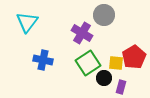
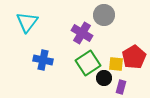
yellow square: moved 1 px down
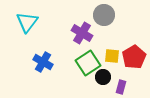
blue cross: moved 2 px down; rotated 18 degrees clockwise
yellow square: moved 4 px left, 8 px up
black circle: moved 1 px left, 1 px up
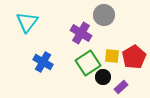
purple cross: moved 1 px left
purple rectangle: rotated 32 degrees clockwise
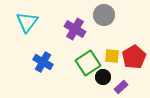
purple cross: moved 6 px left, 4 px up
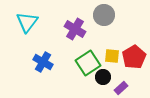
purple rectangle: moved 1 px down
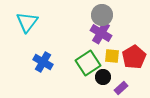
gray circle: moved 2 px left
purple cross: moved 26 px right, 4 px down
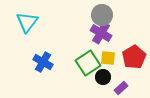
yellow square: moved 4 px left, 2 px down
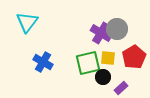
gray circle: moved 15 px right, 14 px down
green square: rotated 20 degrees clockwise
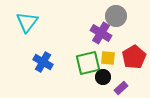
gray circle: moved 1 px left, 13 px up
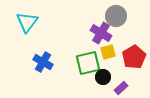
yellow square: moved 6 px up; rotated 21 degrees counterclockwise
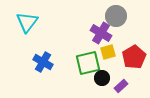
black circle: moved 1 px left, 1 px down
purple rectangle: moved 2 px up
